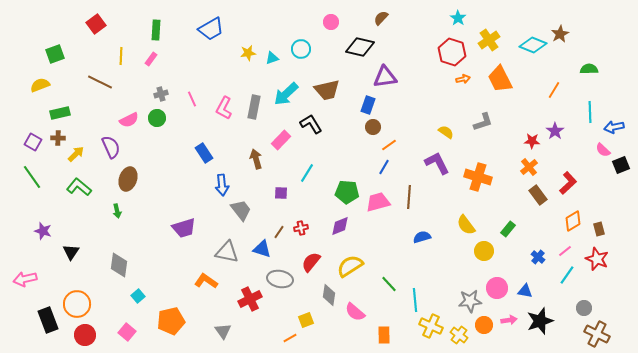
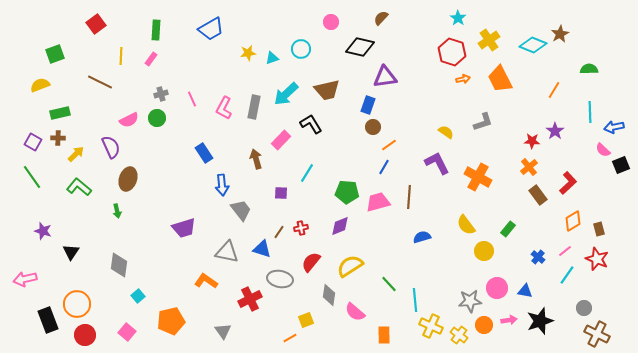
orange cross at (478, 177): rotated 12 degrees clockwise
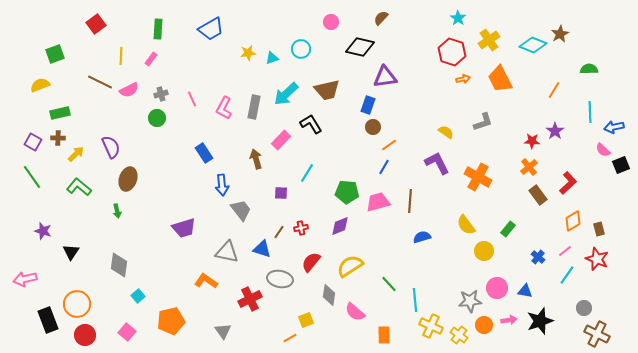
green rectangle at (156, 30): moved 2 px right, 1 px up
pink semicircle at (129, 120): moved 30 px up
brown line at (409, 197): moved 1 px right, 4 px down
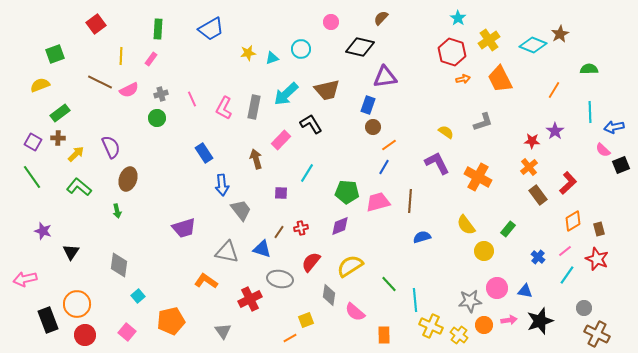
green rectangle at (60, 113): rotated 24 degrees counterclockwise
